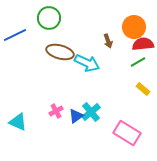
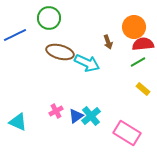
brown arrow: moved 1 px down
cyan cross: moved 4 px down
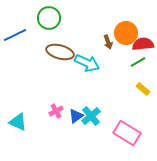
orange circle: moved 8 px left, 6 px down
